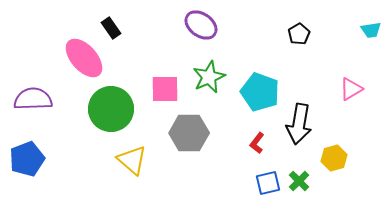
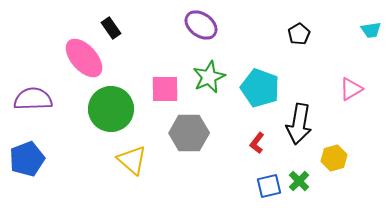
cyan pentagon: moved 4 px up
blue square: moved 1 px right, 3 px down
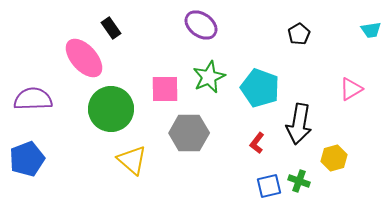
green cross: rotated 25 degrees counterclockwise
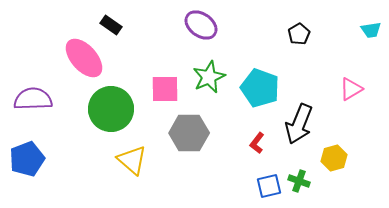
black rectangle: moved 3 px up; rotated 20 degrees counterclockwise
black arrow: rotated 12 degrees clockwise
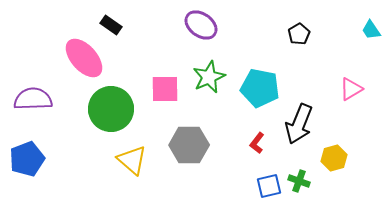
cyan trapezoid: rotated 65 degrees clockwise
cyan pentagon: rotated 9 degrees counterclockwise
gray hexagon: moved 12 px down
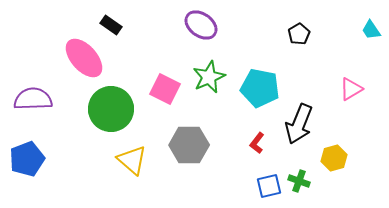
pink square: rotated 28 degrees clockwise
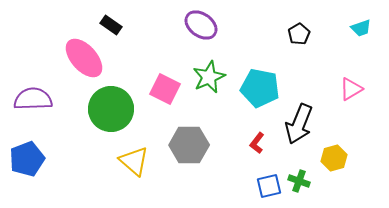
cyan trapezoid: moved 10 px left, 2 px up; rotated 75 degrees counterclockwise
yellow triangle: moved 2 px right, 1 px down
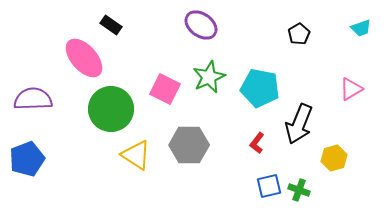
yellow triangle: moved 2 px right, 6 px up; rotated 8 degrees counterclockwise
green cross: moved 9 px down
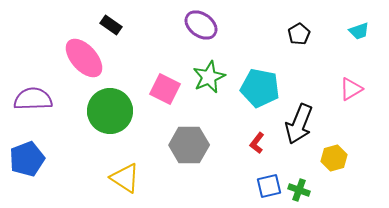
cyan trapezoid: moved 2 px left, 3 px down
green circle: moved 1 px left, 2 px down
yellow triangle: moved 11 px left, 23 px down
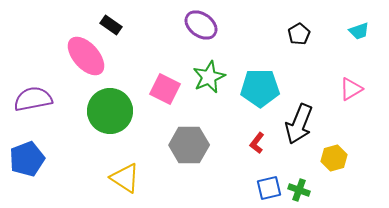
pink ellipse: moved 2 px right, 2 px up
cyan pentagon: rotated 12 degrees counterclockwise
purple semicircle: rotated 9 degrees counterclockwise
blue square: moved 2 px down
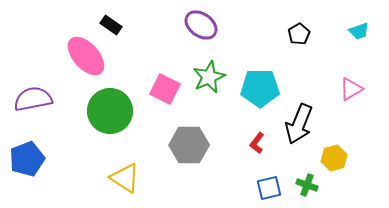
green cross: moved 8 px right, 5 px up
